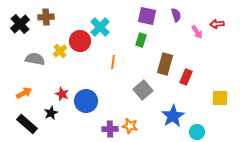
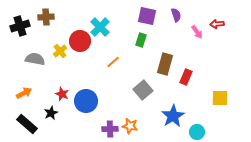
black cross: moved 2 px down; rotated 24 degrees clockwise
orange line: rotated 40 degrees clockwise
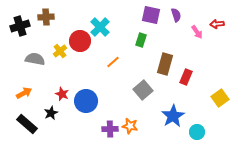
purple square: moved 4 px right, 1 px up
yellow square: rotated 36 degrees counterclockwise
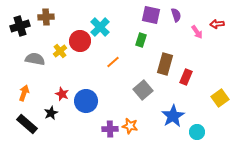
orange arrow: rotated 42 degrees counterclockwise
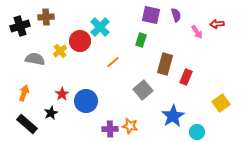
red star: rotated 16 degrees clockwise
yellow square: moved 1 px right, 5 px down
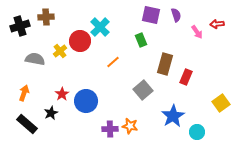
green rectangle: rotated 40 degrees counterclockwise
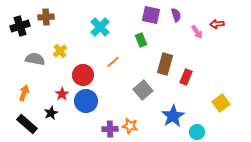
red circle: moved 3 px right, 34 px down
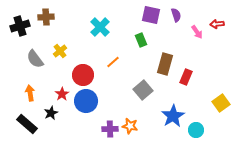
gray semicircle: rotated 138 degrees counterclockwise
orange arrow: moved 6 px right; rotated 28 degrees counterclockwise
cyan circle: moved 1 px left, 2 px up
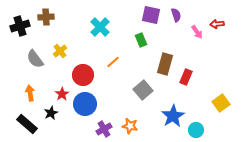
blue circle: moved 1 px left, 3 px down
purple cross: moved 6 px left; rotated 28 degrees counterclockwise
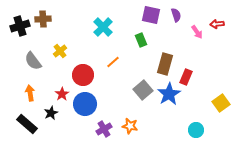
brown cross: moved 3 px left, 2 px down
cyan cross: moved 3 px right
gray semicircle: moved 2 px left, 2 px down
blue star: moved 4 px left, 22 px up
